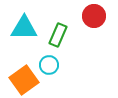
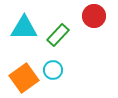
green rectangle: rotated 20 degrees clockwise
cyan circle: moved 4 px right, 5 px down
orange square: moved 2 px up
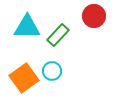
cyan triangle: moved 3 px right, 1 px up
cyan circle: moved 1 px left, 1 px down
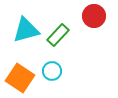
cyan triangle: moved 1 px left, 3 px down; rotated 16 degrees counterclockwise
orange square: moved 4 px left; rotated 20 degrees counterclockwise
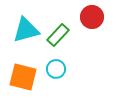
red circle: moved 2 px left, 1 px down
cyan circle: moved 4 px right, 2 px up
orange square: moved 3 px right, 1 px up; rotated 20 degrees counterclockwise
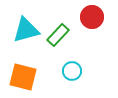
cyan circle: moved 16 px right, 2 px down
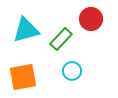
red circle: moved 1 px left, 2 px down
green rectangle: moved 3 px right, 4 px down
orange square: rotated 24 degrees counterclockwise
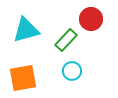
green rectangle: moved 5 px right, 1 px down
orange square: moved 1 px down
